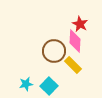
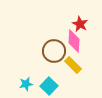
pink diamond: moved 1 px left
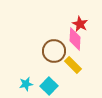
pink diamond: moved 1 px right, 2 px up
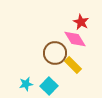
red star: moved 1 px right, 2 px up
pink diamond: rotated 35 degrees counterclockwise
brown circle: moved 1 px right, 2 px down
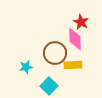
pink diamond: rotated 30 degrees clockwise
yellow rectangle: rotated 48 degrees counterclockwise
cyan star: moved 17 px up
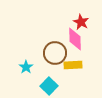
cyan star: rotated 24 degrees counterclockwise
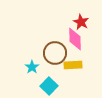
cyan star: moved 6 px right
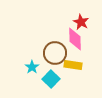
yellow rectangle: rotated 12 degrees clockwise
cyan square: moved 2 px right, 7 px up
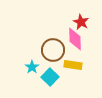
brown circle: moved 2 px left, 3 px up
cyan square: moved 1 px left, 2 px up
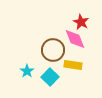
pink diamond: rotated 20 degrees counterclockwise
cyan star: moved 5 px left, 4 px down
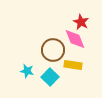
cyan star: rotated 24 degrees counterclockwise
